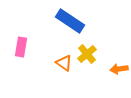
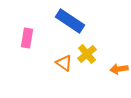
pink rectangle: moved 6 px right, 9 px up
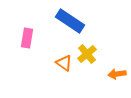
orange arrow: moved 2 px left, 5 px down
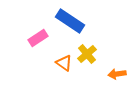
pink rectangle: moved 11 px right; rotated 48 degrees clockwise
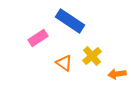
yellow cross: moved 5 px right, 2 px down
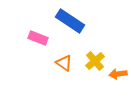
pink rectangle: rotated 54 degrees clockwise
yellow cross: moved 3 px right, 5 px down
orange arrow: moved 1 px right
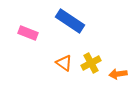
pink rectangle: moved 10 px left, 5 px up
yellow cross: moved 4 px left, 2 px down; rotated 12 degrees clockwise
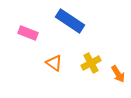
orange triangle: moved 10 px left
orange arrow: rotated 114 degrees counterclockwise
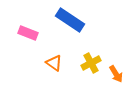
blue rectangle: moved 1 px up
orange arrow: moved 2 px left
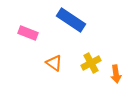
blue rectangle: moved 1 px right
orange arrow: rotated 24 degrees clockwise
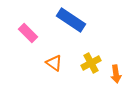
pink rectangle: rotated 24 degrees clockwise
